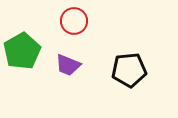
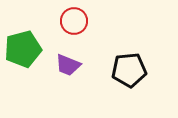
green pentagon: moved 1 px right, 2 px up; rotated 15 degrees clockwise
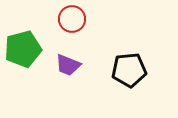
red circle: moved 2 px left, 2 px up
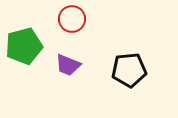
green pentagon: moved 1 px right, 3 px up
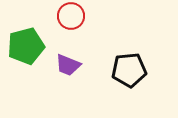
red circle: moved 1 px left, 3 px up
green pentagon: moved 2 px right
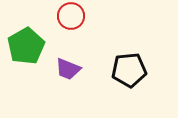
green pentagon: rotated 15 degrees counterclockwise
purple trapezoid: moved 4 px down
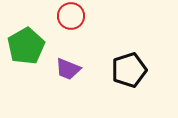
black pentagon: rotated 12 degrees counterclockwise
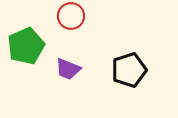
green pentagon: rotated 6 degrees clockwise
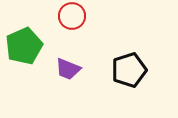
red circle: moved 1 px right
green pentagon: moved 2 px left
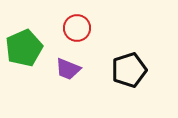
red circle: moved 5 px right, 12 px down
green pentagon: moved 2 px down
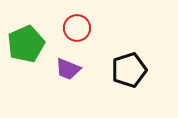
green pentagon: moved 2 px right, 4 px up
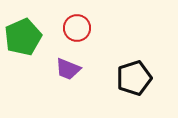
green pentagon: moved 3 px left, 7 px up
black pentagon: moved 5 px right, 8 px down
